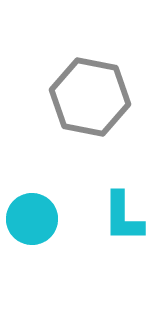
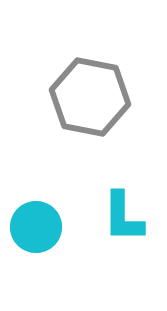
cyan circle: moved 4 px right, 8 px down
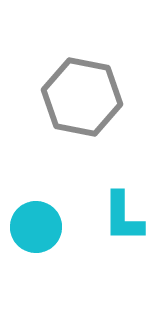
gray hexagon: moved 8 px left
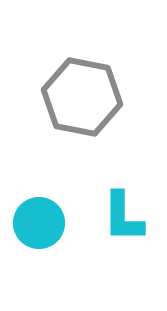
cyan circle: moved 3 px right, 4 px up
